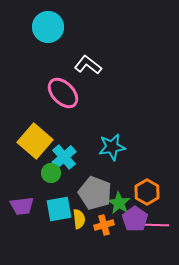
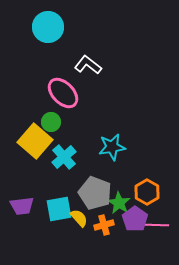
green circle: moved 51 px up
yellow semicircle: moved 1 px up; rotated 36 degrees counterclockwise
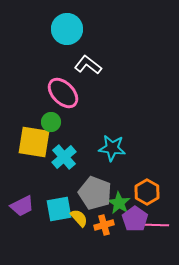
cyan circle: moved 19 px right, 2 px down
yellow square: moved 1 px left, 1 px down; rotated 32 degrees counterclockwise
cyan star: moved 1 px down; rotated 16 degrees clockwise
purple trapezoid: rotated 20 degrees counterclockwise
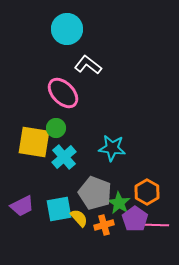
green circle: moved 5 px right, 6 px down
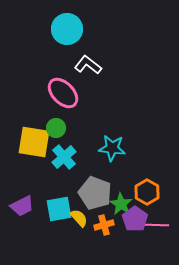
green star: moved 2 px right, 1 px down
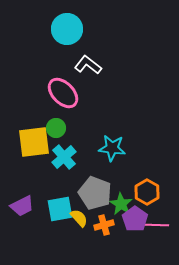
yellow square: rotated 16 degrees counterclockwise
cyan square: moved 1 px right
